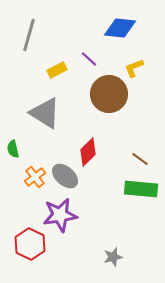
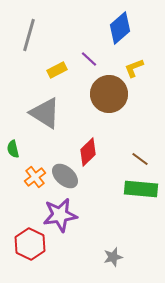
blue diamond: rotated 48 degrees counterclockwise
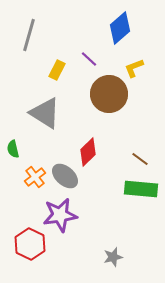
yellow rectangle: rotated 36 degrees counterclockwise
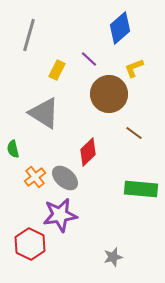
gray triangle: moved 1 px left
brown line: moved 6 px left, 26 px up
gray ellipse: moved 2 px down
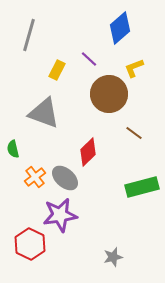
gray triangle: rotated 12 degrees counterclockwise
green rectangle: moved 1 px right, 2 px up; rotated 20 degrees counterclockwise
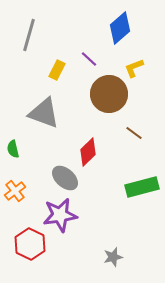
orange cross: moved 20 px left, 14 px down
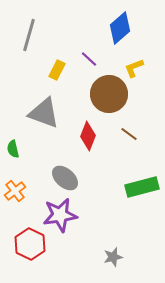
brown line: moved 5 px left, 1 px down
red diamond: moved 16 px up; rotated 24 degrees counterclockwise
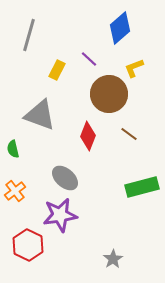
gray triangle: moved 4 px left, 2 px down
red hexagon: moved 2 px left, 1 px down
gray star: moved 2 px down; rotated 18 degrees counterclockwise
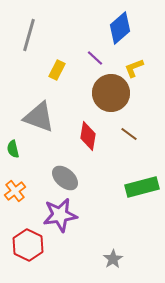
purple line: moved 6 px right, 1 px up
brown circle: moved 2 px right, 1 px up
gray triangle: moved 1 px left, 2 px down
red diamond: rotated 12 degrees counterclockwise
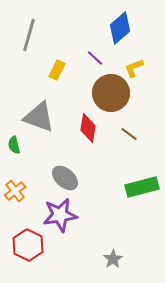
red diamond: moved 8 px up
green semicircle: moved 1 px right, 4 px up
